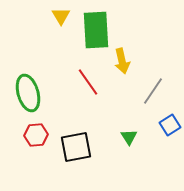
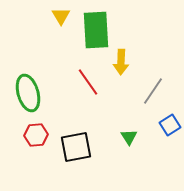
yellow arrow: moved 1 px left, 1 px down; rotated 15 degrees clockwise
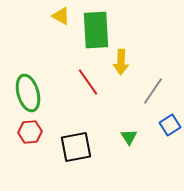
yellow triangle: rotated 30 degrees counterclockwise
red hexagon: moved 6 px left, 3 px up
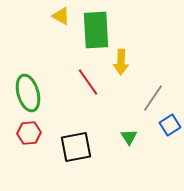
gray line: moved 7 px down
red hexagon: moved 1 px left, 1 px down
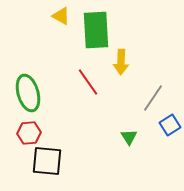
black square: moved 29 px left, 14 px down; rotated 16 degrees clockwise
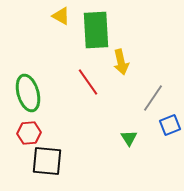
yellow arrow: rotated 15 degrees counterclockwise
blue square: rotated 10 degrees clockwise
green triangle: moved 1 px down
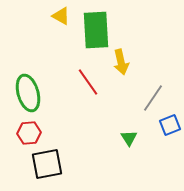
black square: moved 3 px down; rotated 16 degrees counterclockwise
